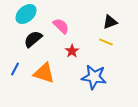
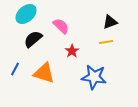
yellow line: rotated 32 degrees counterclockwise
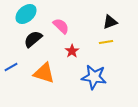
blue line: moved 4 px left, 2 px up; rotated 32 degrees clockwise
